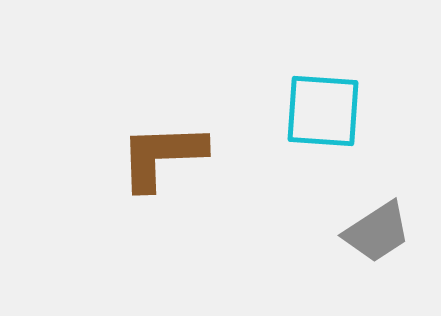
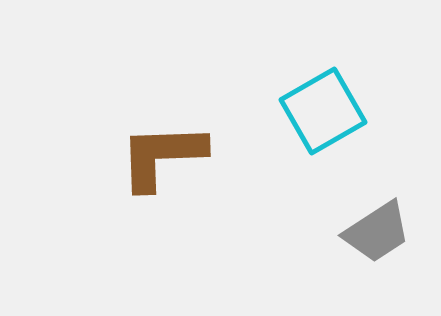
cyan square: rotated 34 degrees counterclockwise
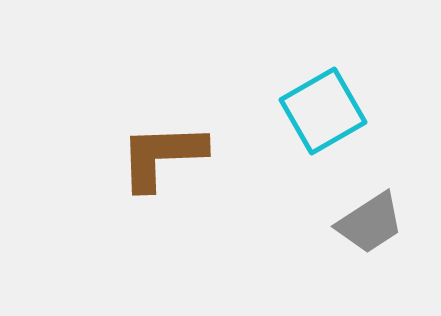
gray trapezoid: moved 7 px left, 9 px up
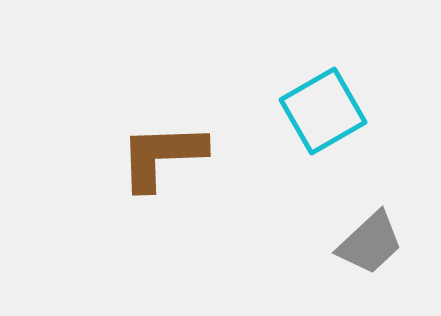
gray trapezoid: moved 20 px down; rotated 10 degrees counterclockwise
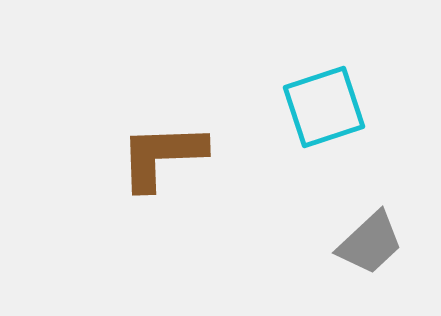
cyan square: moved 1 px right, 4 px up; rotated 12 degrees clockwise
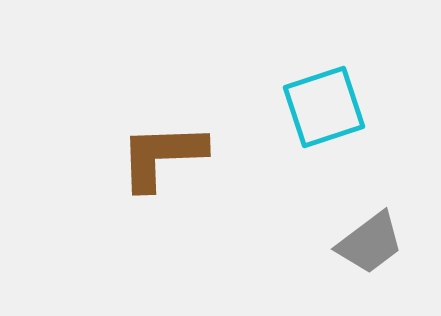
gray trapezoid: rotated 6 degrees clockwise
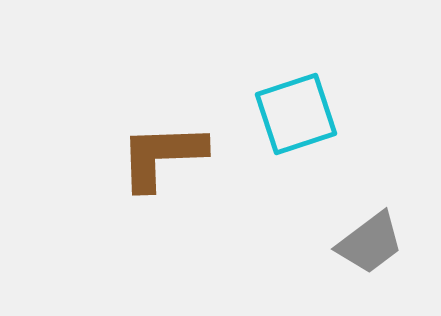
cyan square: moved 28 px left, 7 px down
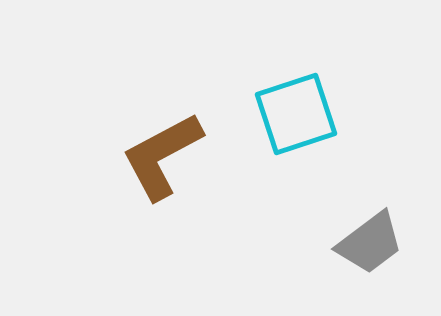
brown L-shape: rotated 26 degrees counterclockwise
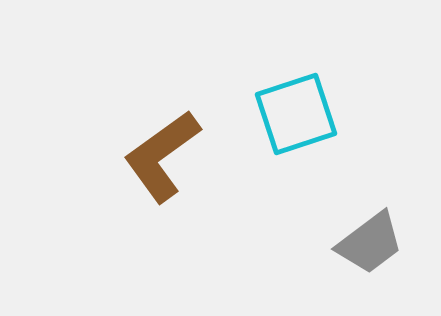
brown L-shape: rotated 8 degrees counterclockwise
